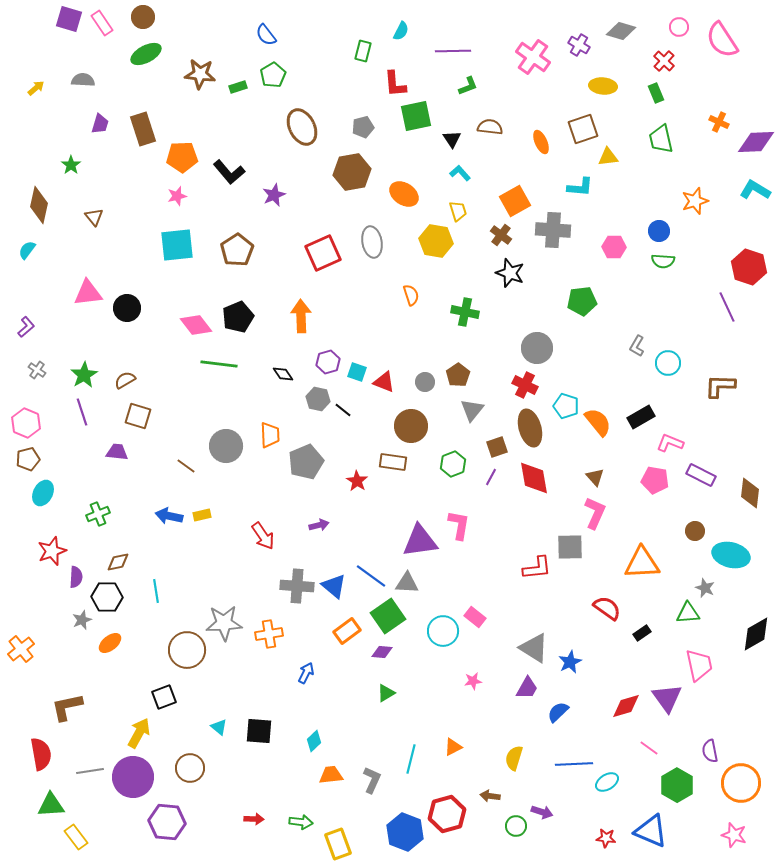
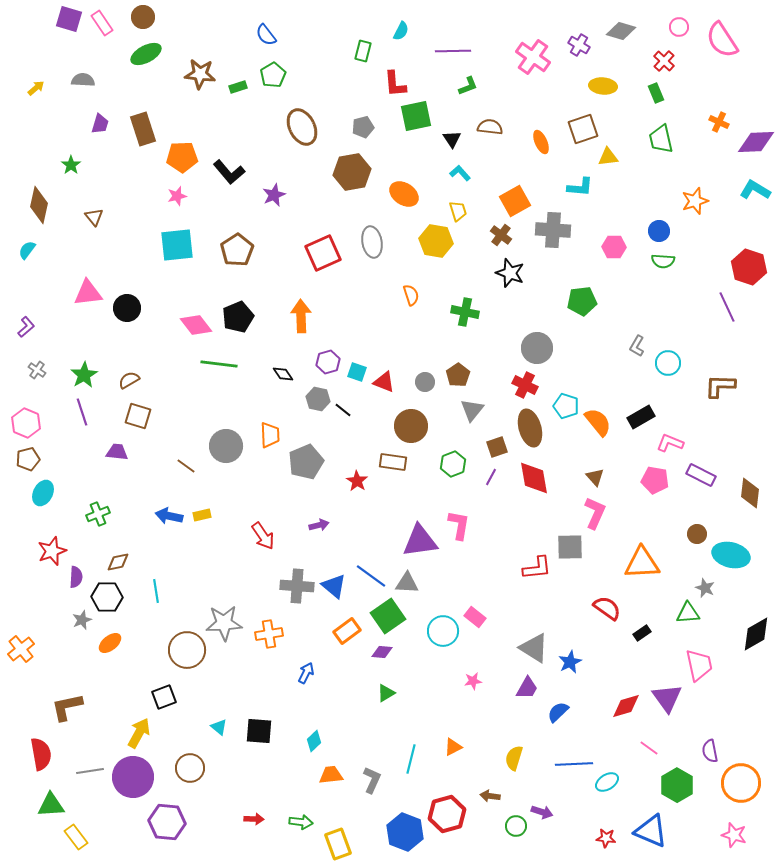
brown semicircle at (125, 380): moved 4 px right
brown circle at (695, 531): moved 2 px right, 3 px down
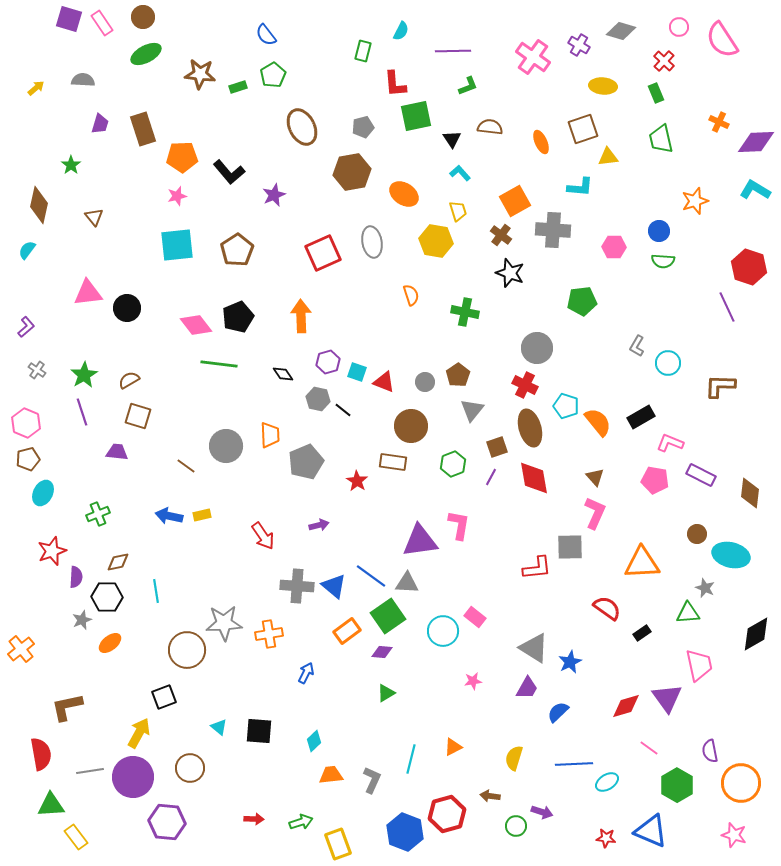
green arrow at (301, 822): rotated 25 degrees counterclockwise
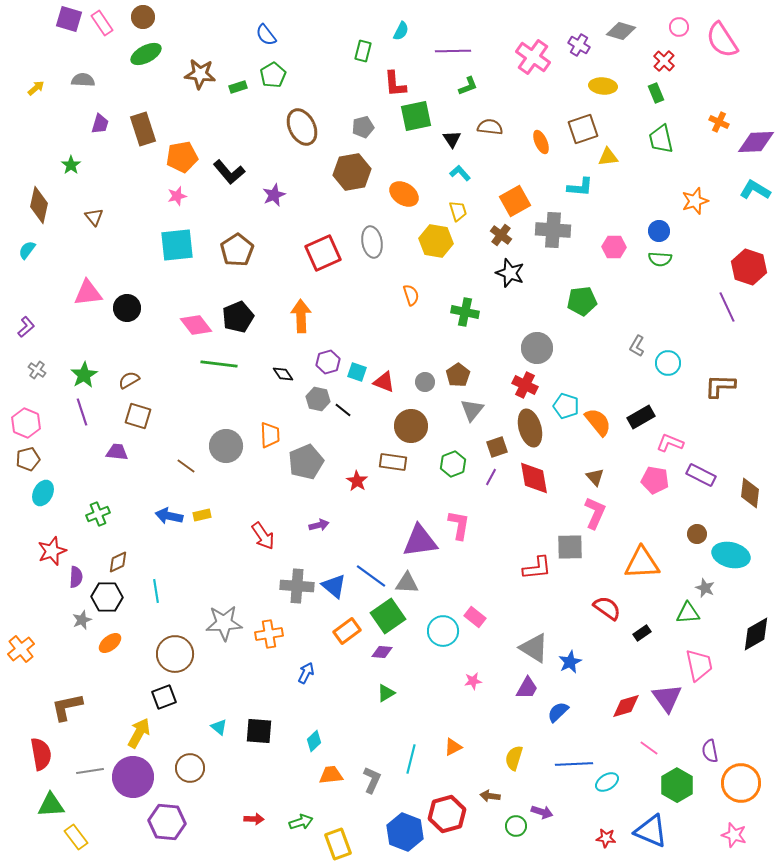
orange pentagon at (182, 157): rotated 8 degrees counterclockwise
green semicircle at (663, 261): moved 3 px left, 2 px up
brown diamond at (118, 562): rotated 15 degrees counterclockwise
brown circle at (187, 650): moved 12 px left, 4 px down
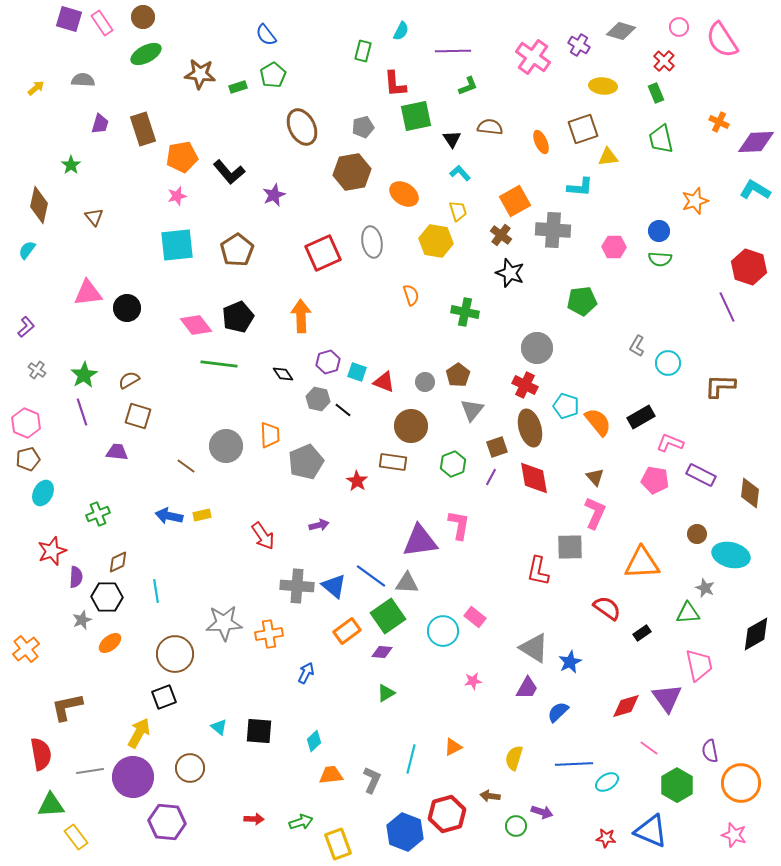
red L-shape at (537, 568): moved 1 px right, 3 px down; rotated 108 degrees clockwise
orange cross at (21, 649): moved 5 px right
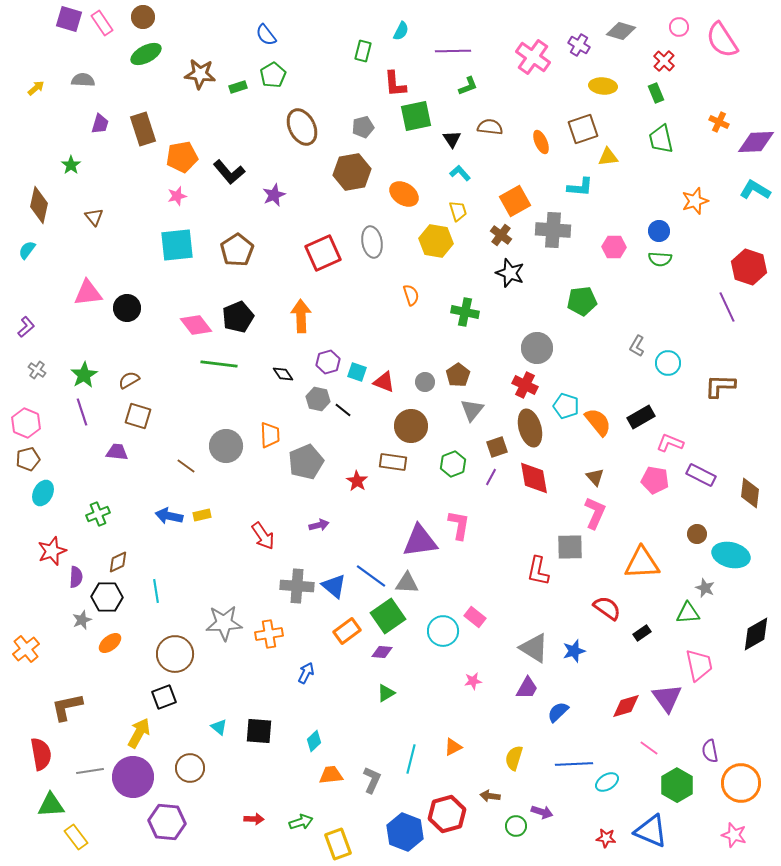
blue star at (570, 662): moved 4 px right, 11 px up; rotated 10 degrees clockwise
